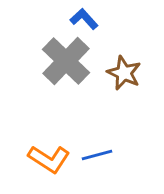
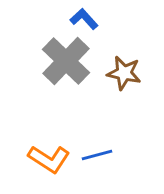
brown star: rotated 12 degrees counterclockwise
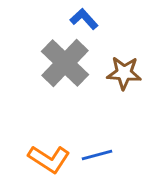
gray cross: moved 1 px left, 2 px down
brown star: rotated 8 degrees counterclockwise
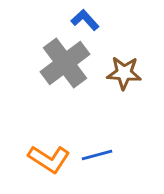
blue L-shape: moved 1 px right, 1 px down
gray cross: rotated 9 degrees clockwise
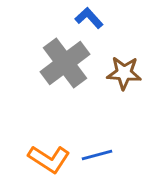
blue L-shape: moved 4 px right, 2 px up
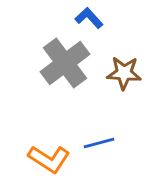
blue line: moved 2 px right, 12 px up
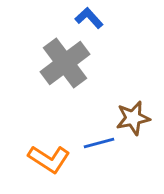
brown star: moved 9 px right, 45 px down; rotated 16 degrees counterclockwise
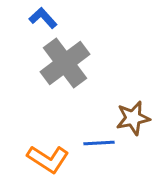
blue L-shape: moved 46 px left
blue line: rotated 12 degrees clockwise
orange L-shape: moved 1 px left
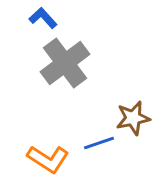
blue line: rotated 16 degrees counterclockwise
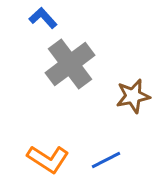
gray cross: moved 5 px right, 1 px down
brown star: moved 22 px up
blue line: moved 7 px right, 17 px down; rotated 8 degrees counterclockwise
